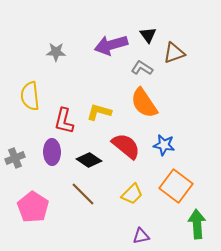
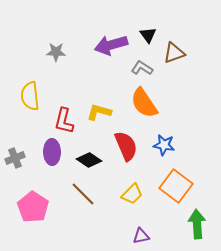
red semicircle: rotated 28 degrees clockwise
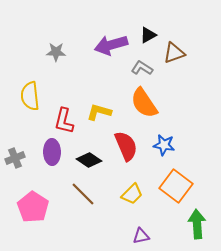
black triangle: rotated 36 degrees clockwise
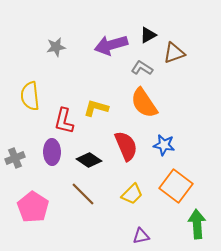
gray star: moved 5 px up; rotated 12 degrees counterclockwise
yellow L-shape: moved 3 px left, 4 px up
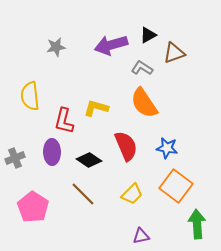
blue star: moved 3 px right, 3 px down
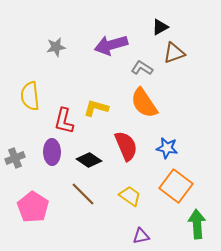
black triangle: moved 12 px right, 8 px up
yellow trapezoid: moved 2 px left, 2 px down; rotated 100 degrees counterclockwise
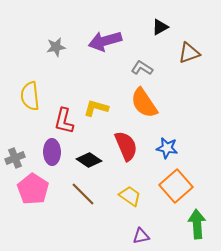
purple arrow: moved 6 px left, 4 px up
brown triangle: moved 15 px right
orange square: rotated 12 degrees clockwise
pink pentagon: moved 18 px up
